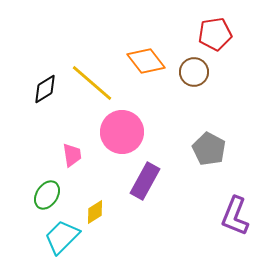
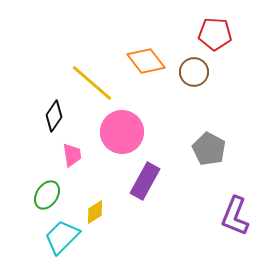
red pentagon: rotated 12 degrees clockwise
black diamond: moved 9 px right, 27 px down; rotated 24 degrees counterclockwise
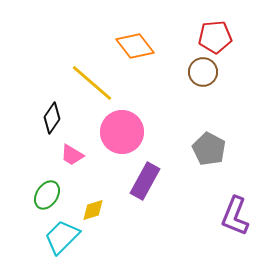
red pentagon: moved 3 px down; rotated 8 degrees counterclockwise
orange diamond: moved 11 px left, 15 px up
brown circle: moved 9 px right
black diamond: moved 2 px left, 2 px down
pink trapezoid: rotated 130 degrees clockwise
yellow diamond: moved 2 px left, 2 px up; rotated 15 degrees clockwise
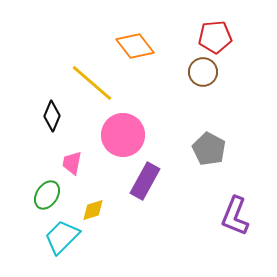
black diamond: moved 2 px up; rotated 12 degrees counterclockwise
pink circle: moved 1 px right, 3 px down
pink trapezoid: moved 8 px down; rotated 70 degrees clockwise
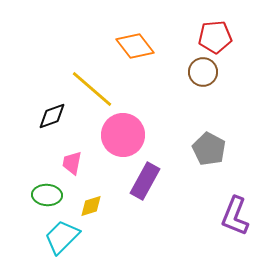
yellow line: moved 6 px down
black diamond: rotated 48 degrees clockwise
green ellipse: rotated 60 degrees clockwise
yellow diamond: moved 2 px left, 4 px up
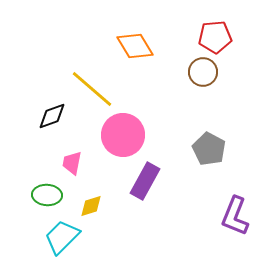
orange diamond: rotated 6 degrees clockwise
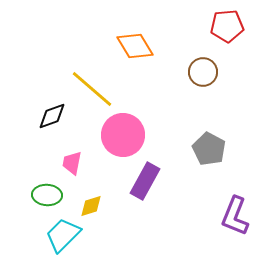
red pentagon: moved 12 px right, 11 px up
cyan trapezoid: moved 1 px right, 2 px up
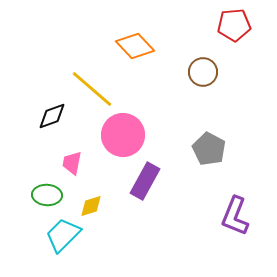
red pentagon: moved 7 px right, 1 px up
orange diamond: rotated 12 degrees counterclockwise
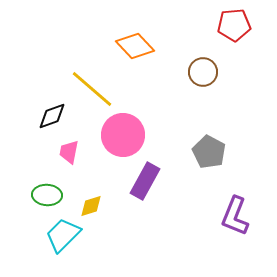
gray pentagon: moved 3 px down
pink trapezoid: moved 3 px left, 11 px up
